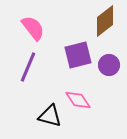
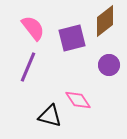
purple square: moved 6 px left, 17 px up
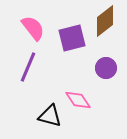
purple circle: moved 3 px left, 3 px down
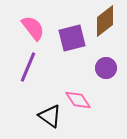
black triangle: rotated 20 degrees clockwise
